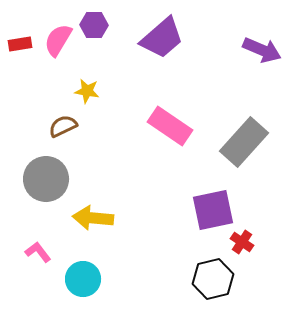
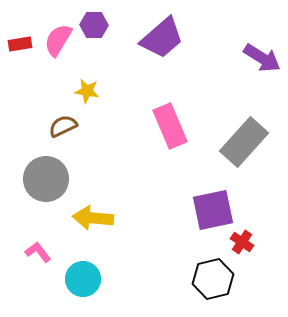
purple arrow: moved 8 px down; rotated 9 degrees clockwise
pink rectangle: rotated 33 degrees clockwise
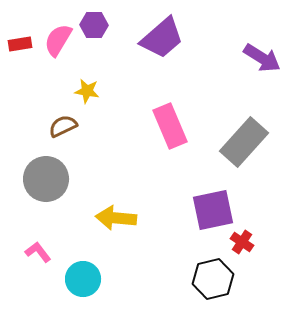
yellow arrow: moved 23 px right
